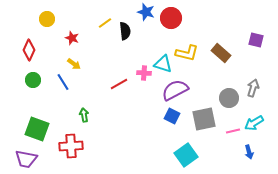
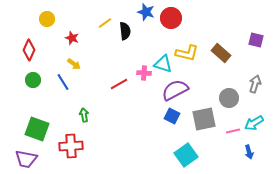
gray arrow: moved 2 px right, 4 px up
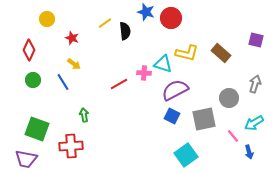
pink line: moved 5 px down; rotated 64 degrees clockwise
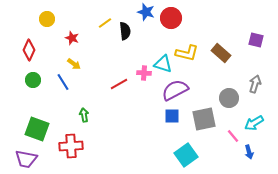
blue square: rotated 28 degrees counterclockwise
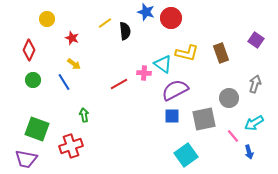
purple square: rotated 21 degrees clockwise
brown rectangle: rotated 30 degrees clockwise
cyan triangle: rotated 18 degrees clockwise
blue line: moved 1 px right
red cross: rotated 15 degrees counterclockwise
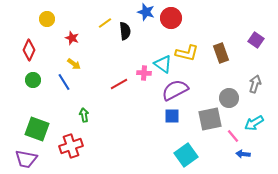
gray square: moved 6 px right
blue arrow: moved 6 px left, 2 px down; rotated 112 degrees clockwise
